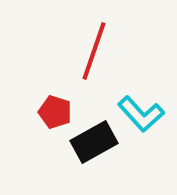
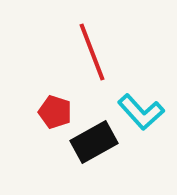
red line: moved 2 px left, 1 px down; rotated 40 degrees counterclockwise
cyan L-shape: moved 2 px up
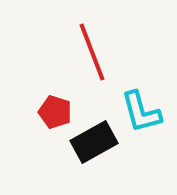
cyan L-shape: rotated 27 degrees clockwise
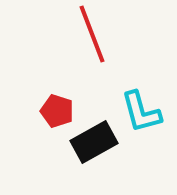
red line: moved 18 px up
red pentagon: moved 2 px right, 1 px up
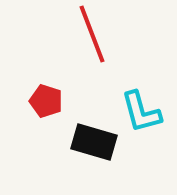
red pentagon: moved 11 px left, 10 px up
black rectangle: rotated 45 degrees clockwise
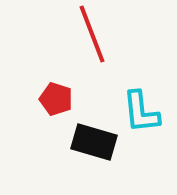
red pentagon: moved 10 px right, 2 px up
cyan L-shape: rotated 9 degrees clockwise
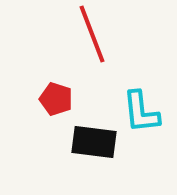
black rectangle: rotated 9 degrees counterclockwise
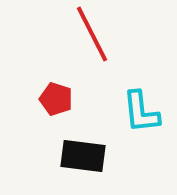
red line: rotated 6 degrees counterclockwise
black rectangle: moved 11 px left, 14 px down
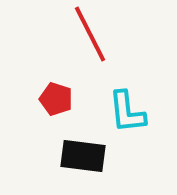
red line: moved 2 px left
cyan L-shape: moved 14 px left
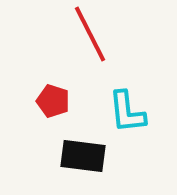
red pentagon: moved 3 px left, 2 px down
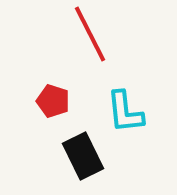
cyan L-shape: moved 2 px left
black rectangle: rotated 57 degrees clockwise
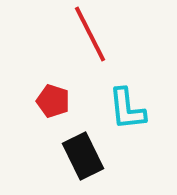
cyan L-shape: moved 2 px right, 3 px up
